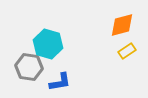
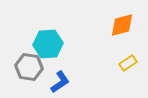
cyan hexagon: rotated 20 degrees counterclockwise
yellow rectangle: moved 1 px right, 12 px down
blue L-shape: rotated 25 degrees counterclockwise
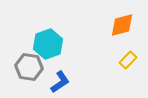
cyan hexagon: rotated 16 degrees counterclockwise
yellow rectangle: moved 3 px up; rotated 12 degrees counterclockwise
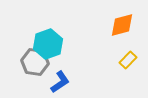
gray hexagon: moved 6 px right, 5 px up
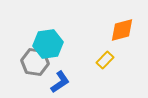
orange diamond: moved 5 px down
cyan hexagon: rotated 12 degrees clockwise
yellow rectangle: moved 23 px left
